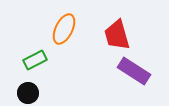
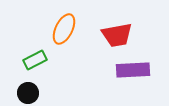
red trapezoid: rotated 84 degrees counterclockwise
purple rectangle: moved 1 px left, 1 px up; rotated 36 degrees counterclockwise
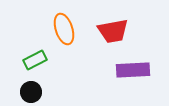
orange ellipse: rotated 44 degrees counterclockwise
red trapezoid: moved 4 px left, 4 px up
black circle: moved 3 px right, 1 px up
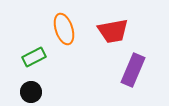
green rectangle: moved 1 px left, 3 px up
purple rectangle: rotated 64 degrees counterclockwise
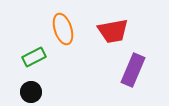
orange ellipse: moved 1 px left
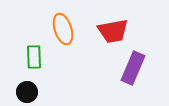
green rectangle: rotated 65 degrees counterclockwise
purple rectangle: moved 2 px up
black circle: moved 4 px left
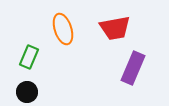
red trapezoid: moved 2 px right, 3 px up
green rectangle: moved 5 px left; rotated 25 degrees clockwise
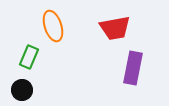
orange ellipse: moved 10 px left, 3 px up
purple rectangle: rotated 12 degrees counterclockwise
black circle: moved 5 px left, 2 px up
